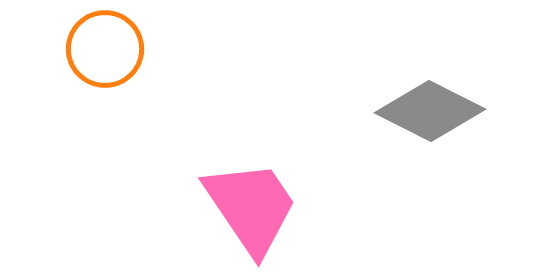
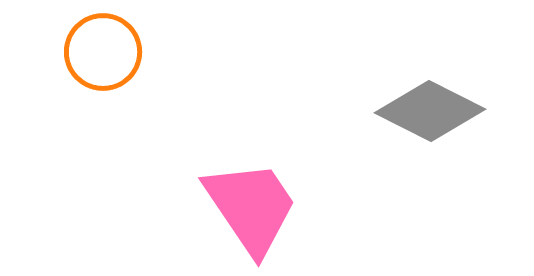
orange circle: moved 2 px left, 3 px down
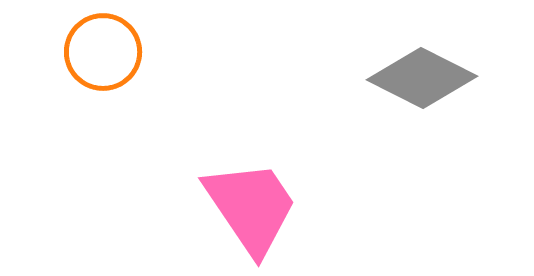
gray diamond: moved 8 px left, 33 px up
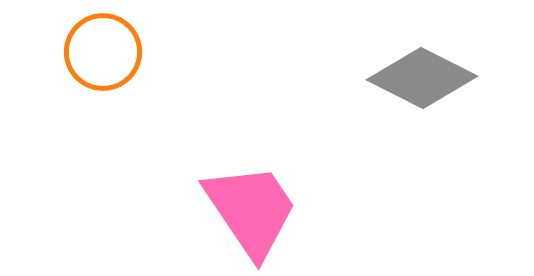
pink trapezoid: moved 3 px down
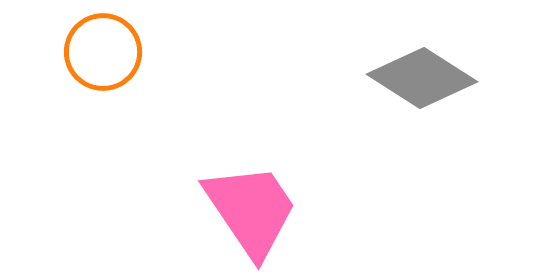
gray diamond: rotated 6 degrees clockwise
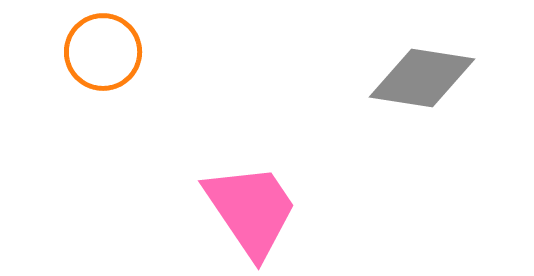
gray diamond: rotated 24 degrees counterclockwise
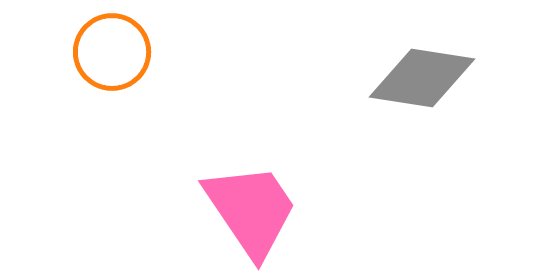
orange circle: moved 9 px right
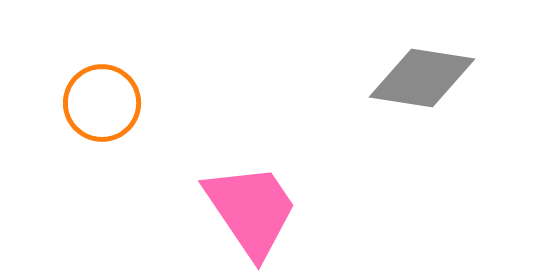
orange circle: moved 10 px left, 51 px down
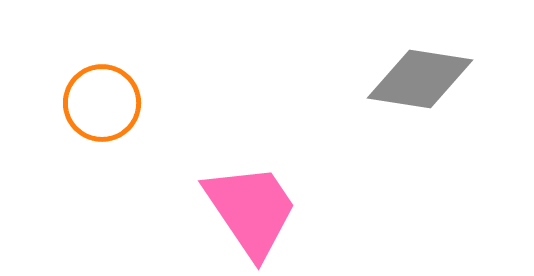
gray diamond: moved 2 px left, 1 px down
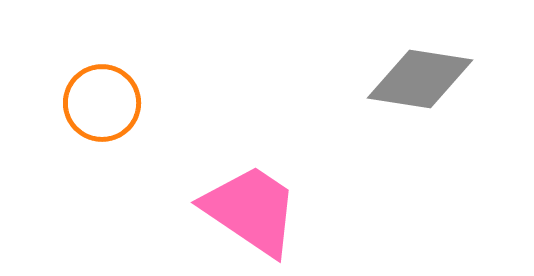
pink trapezoid: rotated 22 degrees counterclockwise
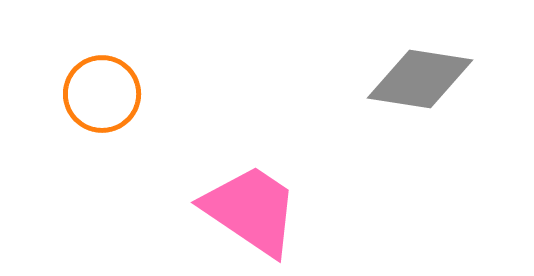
orange circle: moved 9 px up
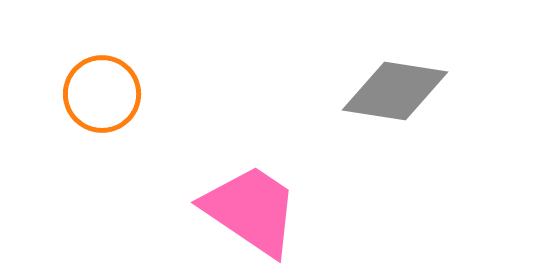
gray diamond: moved 25 px left, 12 px down
